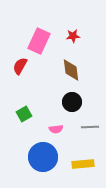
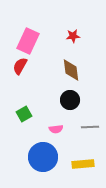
pink rectangle: moved 11 px left
black circle: moved 2 px left, 2 px up
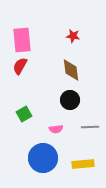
red star: rotated 16 degrees clockwise
pink rectangle: moved 6 px left, 1 px up; rotated 30 degrees counterclockwise
blue circle: moved 1 px down
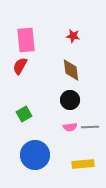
pink rectangle: moved 4 px right
pink semicircle: moved 14 px right, 2 px up
blue circle: moved 8 px left, 3 px up
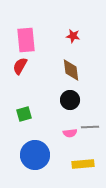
green square: rotated 14 degrees clockwise
pink semicircle: moved 6 px down
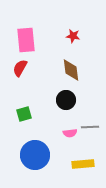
red semicircle: moved 2 px down
black circle: moved 4 px left
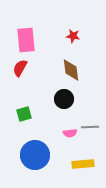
black circle: moved 2 px left, 1 px up
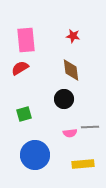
red semicircle: rotated 30 degrees clockwise
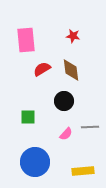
red semicircle: moved 22 px right, 1 px down
black circle: moved 2 px down
green square: moved 4 px right, 3 px down; rotated 14 degrees clockwise
pink semicircle: moved 4 px left, 1 px down; rotated 40 degrees counterclockwise
blue circle: moved 7 px down
yellow rectangle: moved 7 px down
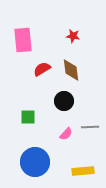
pink rectangle: moved 3 px left
